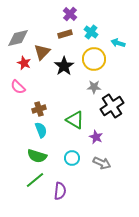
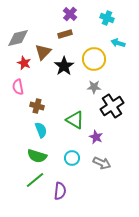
cyan cross: moved 16 px right, 14 px up; rotated 16 degrees counterclockwise
brown triangle: moved 1 px right
pink semicircle: rotated 35 degrees clockwise
brown cross: moved 2 px left, 3 px up; rotated 32 degrees clockwise
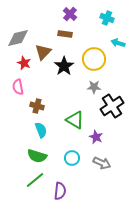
brown rectangle: rotated 24 degrees clockwise
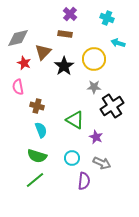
purple semicircle: moved 24 px right, 10 px up
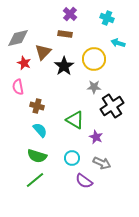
cyan semicircle: moved 1 px left; rotated 21 degrees counterclockwise
purple semicircle: rotated 120 degrees clockwise
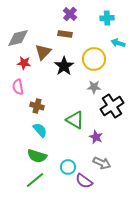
cyan cross: rotated 24 degrees counterclockwise
red star: rotated 16 degrees counterclockwise
cyan circle: moved 4 px left, 9 px down
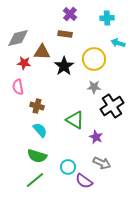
brown triangle: moved 1 px left; rotated 48 degrees clockwise
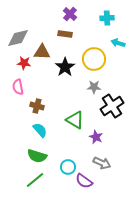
black star: moved 1 px right, 1 px down
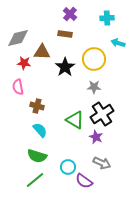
black cross: moved 10 px left, 8 px down
